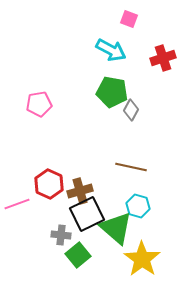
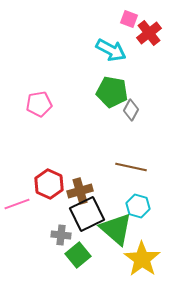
red cross: moved 14 px left, 25 px up; rotated 20 degrees counterclockwise
green triangle: moved 1 px down
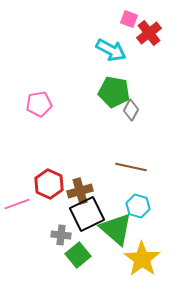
green pentagon: moved 2 px right
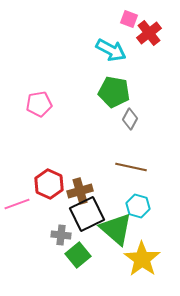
gray diamond: moved 1 px left, 9 px down
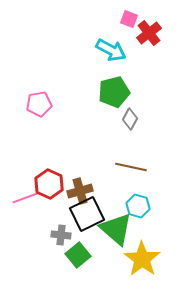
green pentagon: rotated 24 degrees counterclockwise
pink line: moved 8 px right, 6 px up
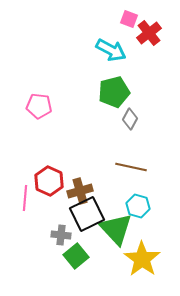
pink pentagon: moved 2 px down; rotated 15 degrees clockwise
red hexagon: moved 3 px up
pink line: rotated 65 degrees counterclockwise
green triangle: rotated 6 degrees clockwise
green square: moved 2 px left, 1 px down
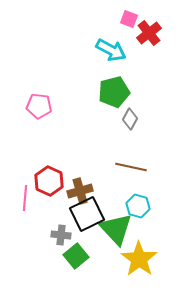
yellow star: moved 3 px left
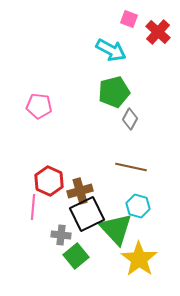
red cross: moved 9 px right, 1 px up; rotated 10 degrees counterclockwise
pink line: moved 8 px right, 9 px down
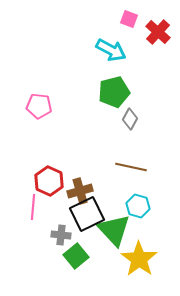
green triangle: moved 2 px left, 1 px down
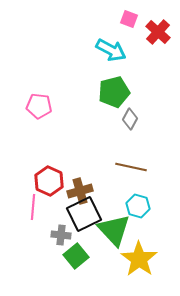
black square: moved 3 px left
